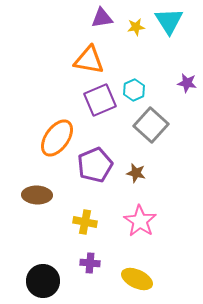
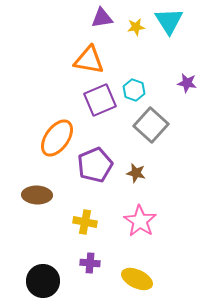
cyan hexagon: rotated 15 degrees counterclockwise
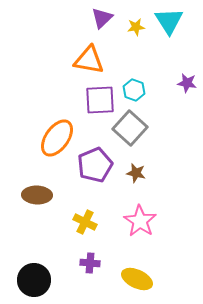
purple triangle: rotated 35 degrees counterclockwise
purple square: rotated 20 degrees clockwise
gray square: moved 21 px left, 3 px down
yellow cross: rotated 15 degrees clockwise
black circle: moved 9 px left, 1 px up
